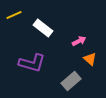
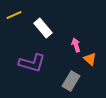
white rectangle: rotated 12 degrees clockwise
pink arrow: moved 3 px left, 4 px down; rotated 80 degrees counterclockwise
gray rectangle: rotated 18 degrees counterclockwise
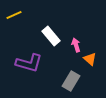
white rectangle: moved 8 px right, 8 px down
purple L-shape: moved 3 px left
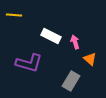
yellow line: rotated 28 degrees clockwise
white rectangle: rotated 24 degrees counterclockwise
pink arrow: moved 1 px left, 3 px up
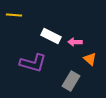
pink arrow: rotated 72 degrees counterclockwise
purple L-shape: moved 4 px right
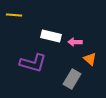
white rectangle: rotated 12 degrees counterclockwise
gray rectangle: moved 1 px right, 2 px up
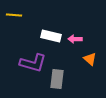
pink arrow: moved 3 px up
gray rectangle: moved 15 px left; rotated 24 degrees counterclockwise
